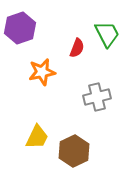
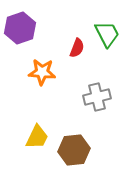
orange star: rotated 16 degrees clockwise
brown hexagon: moved 1 px up; rotated 20 degrees clockwise
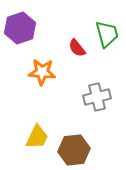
green trapezoid: rotated 12 degrees clockwise
red semicircle: rotated 120 degrees clockwise
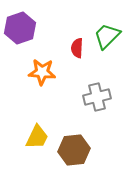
green trapezoid: moved 2 px down; rotated 120 degrees counterclockwise
red semicircle: rotated 42 degrees clockwise
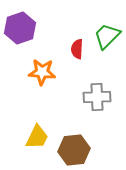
red semicircle: moved 1 px down
gray cross: rotated 12 degrees clockwise
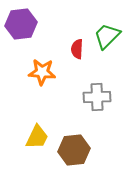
purple hexagon: moved 1 px right, 4 px up; rotated 12 degrees clockwise
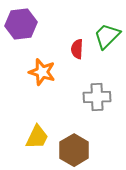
orange star: rotated 12 degrees clockwise
brown hexagon: rotated 24 degrees counterclockwise
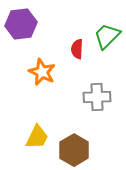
orange star: rotated 8 degrees clockwise
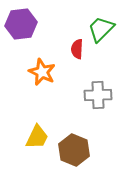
green trapezoid: moved 6 px left, 7 px up
gray cross: moved 1 px right, 2 px up
brown hexagon: rotated 8 degrees counterclockwise
